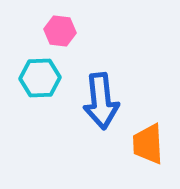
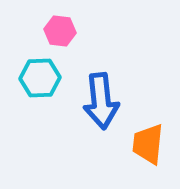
orange trapezoid: rotated 9 degrees clockwise
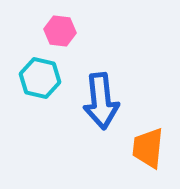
cyan hexagon: rotated 15 degrees clockwise
orange trapezoid: moved 4 px down
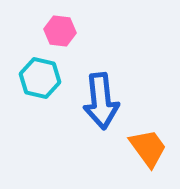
orange trapezoid: rotated 138 degrees clockwise
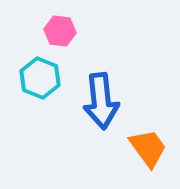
cyan hexagon: rotated 9 degrees clockwise
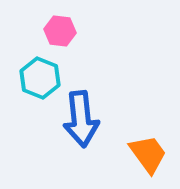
blue arrow: moved 20 px left, 18 px down
orange trapezoid: moved 6 px down
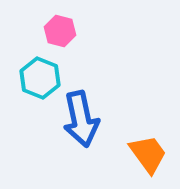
pink hexagon: rotated 8 degrees clockwise
blue arrow: rotated 6 degrees counterclockwise
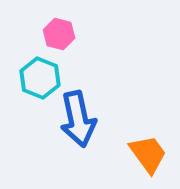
pink hexagon: moved 1 px left, 3 px down
blue arrow: moved 3 px left
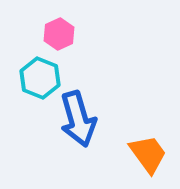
pink hexagon: rotated 20 degrees clockwise
blue arrow: rotated 4 degrees counterclockwise
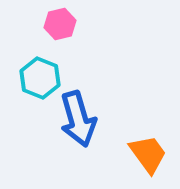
pink hexagon: moved 1 px right, 10 px up; rotated 12 degrees clockwise
